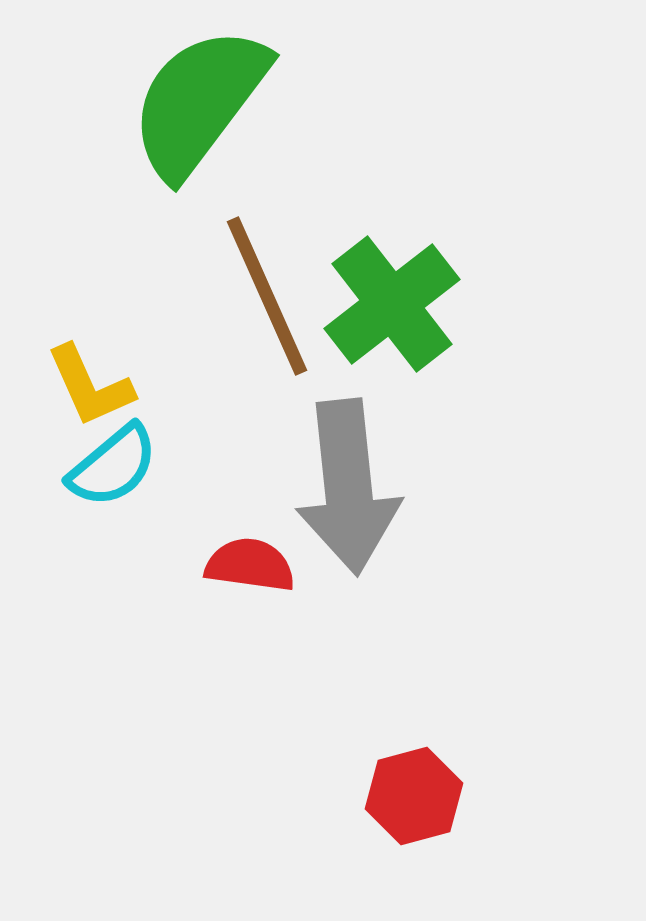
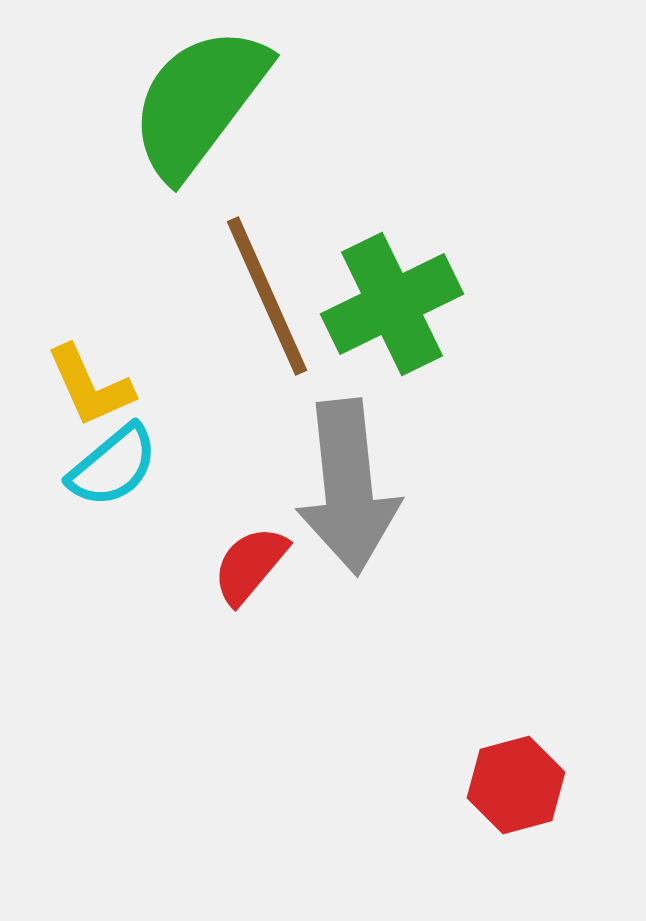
green cross: rotated 12 degrees clockwise
red semicircle: rotated 58 degrees counterclockwise
red hexagon: moved 102 px right, 11 px up
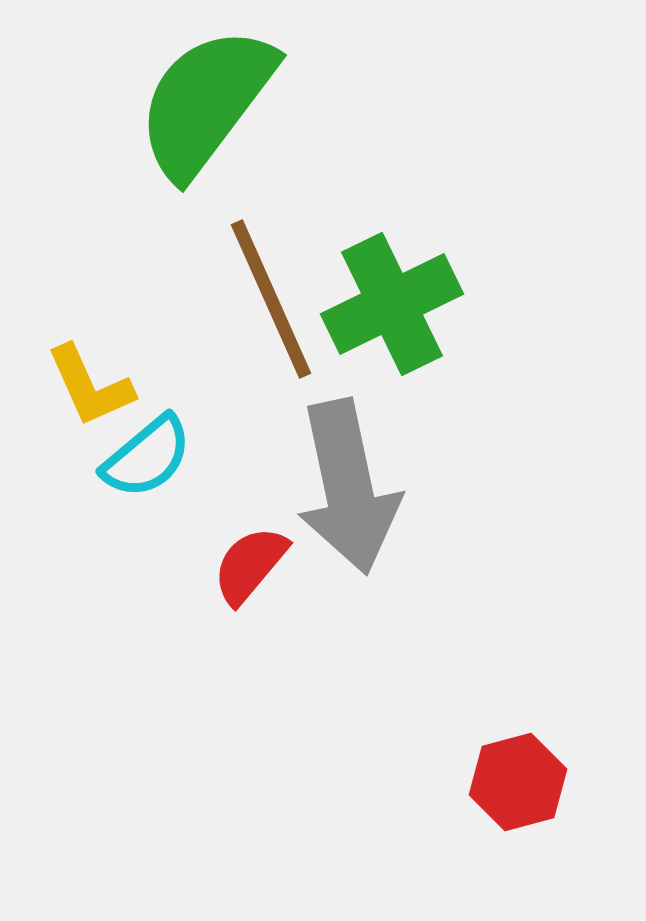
green semicircle: moved 7 px right
brown line: moved 4 px right, 3 px down
cyan semicircle: moved 34 px right, 9 px up
gray arrow: rotated 6 degrees counterclockwise
red hexagon: moved 2 px right, 3 px up
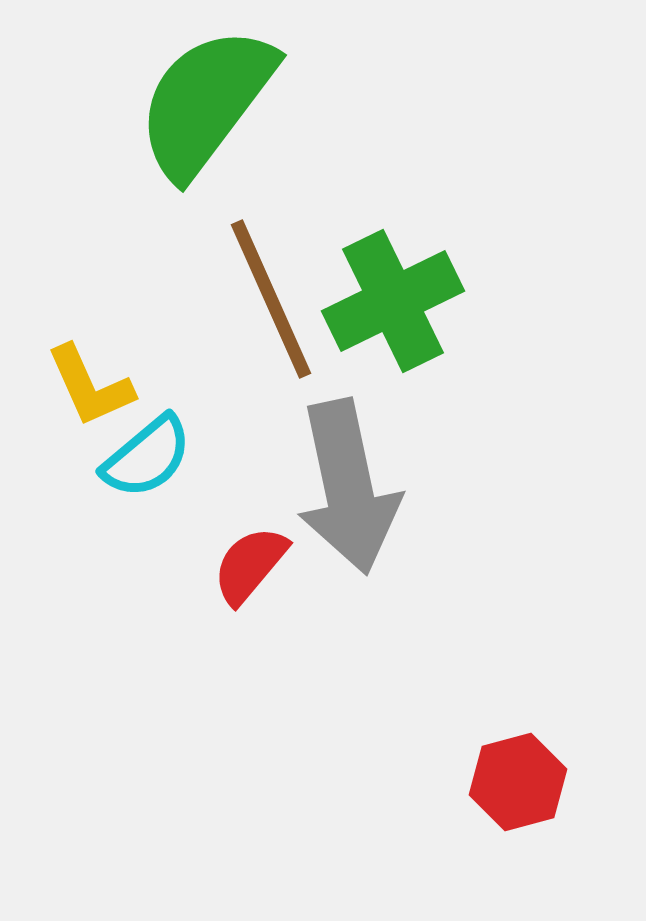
green cross: moved 1 px right, 3 px up
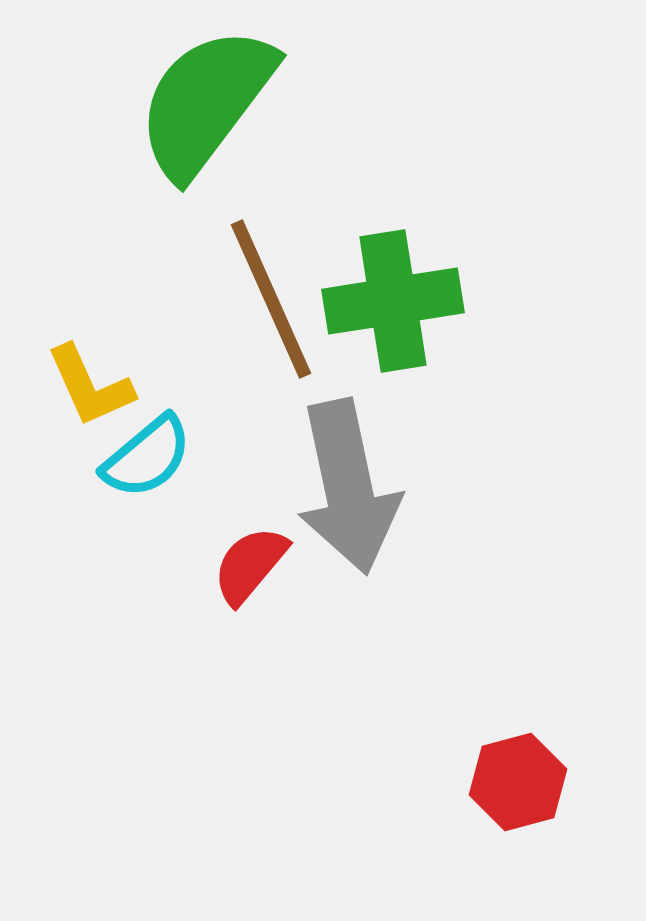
green cross: rotated 17 degrees clockwise
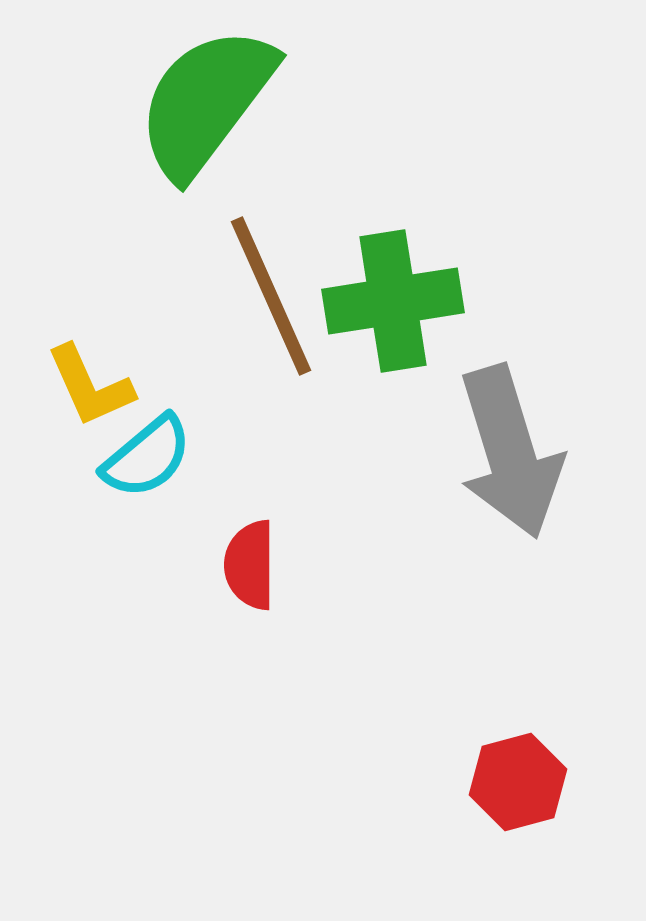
brown line: moved 3 px up
gray arrow: moved 162 px right, 35 px up; rotated 5 degrees counterclockwise
red semicircle: rotated 40 degrees counterclockwise
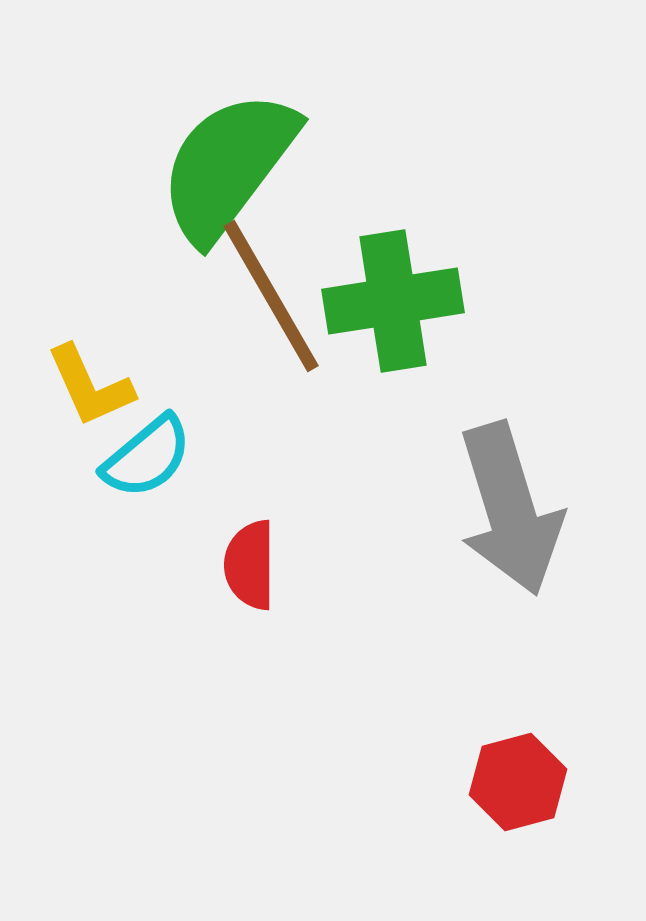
green semicircle: moved 22 px right, 64 px down
brown line: rotated 6 degrees counterclockwise
gray arrow: moved 57 px down
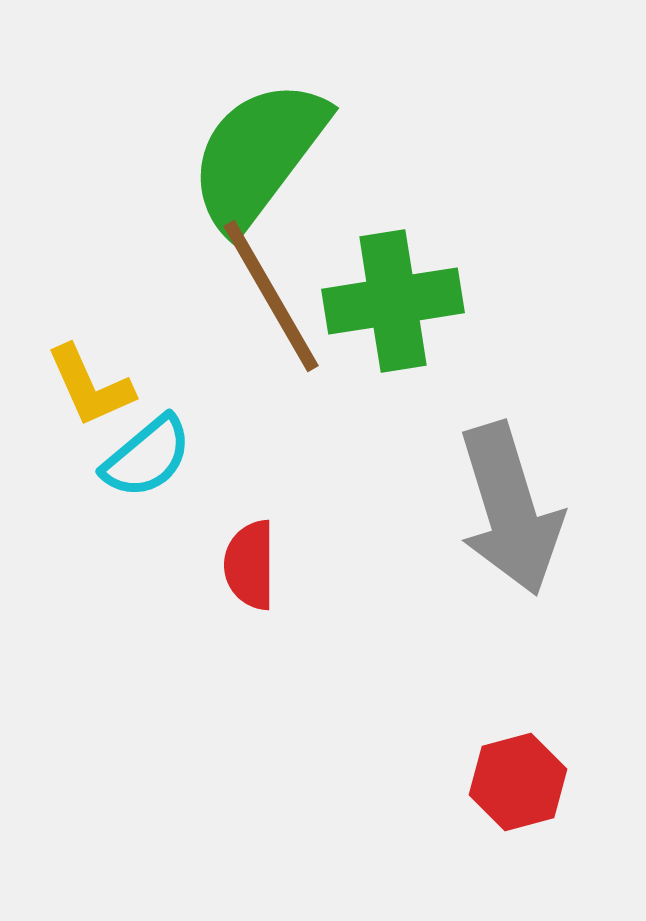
green semicircle: moved 30 px right, 11 px up
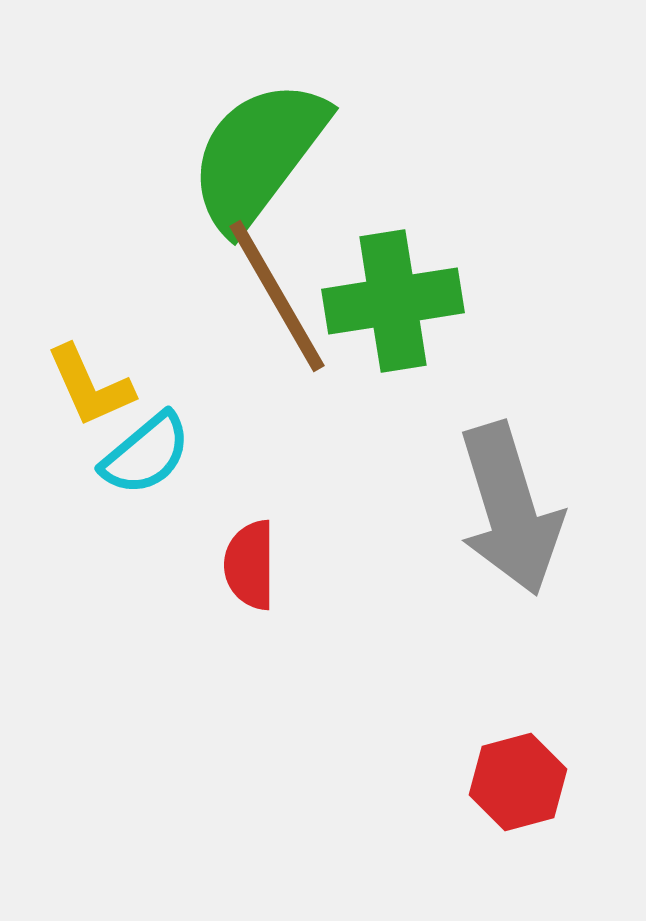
brown line: moved 6 px right
cyan semicircle: moved 1 px left, 3 px up
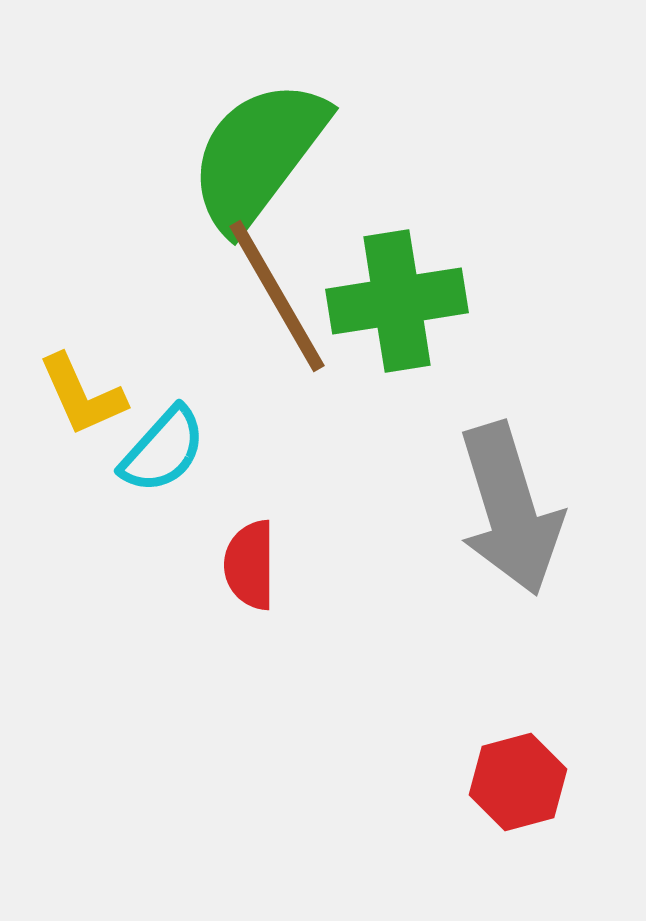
green cross: moved 4 px right
yellow L-shape: moved 8 px left, 9 px down
cyan semicircle: moved 17 px right, 4 px up; rotated 8 degrees counterclockwise
